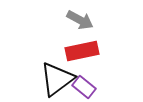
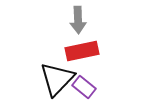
gray arrow: moved 2 px left; rotated 60 degrees clockwise
black triangle: rotated 9 degrees counterclockwise
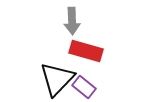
gray arrow: moved 6 px left, 1 px down
red rectangle: moved 4 px right; rotated 28 degrees clockwise
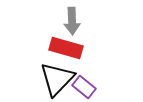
red rectangle: moved 20 px left, 3 px up
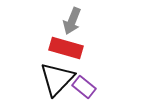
gray arrow: rotated 24 degrees clockwise
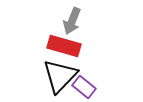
red rectangle: moved 2 px left, 2 px up
black triangle: moved 3 px right, 3 px up
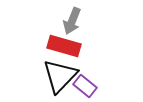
purple rectangle: moved 1 px right, 1 px up
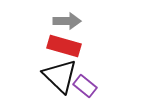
gray arrow: moved 5 px left; rotated 112 degrees counterclockwise
black triangle: rotated 30 degrees counterclockwise
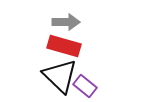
gray arrow: moved 1 px left, 1 px down
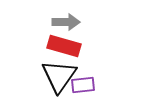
black triangle: moved 1 px left; rotated 21 degrees clockwise
purple rectangle: moved 2 px left, 1 px up; rotated 45 degrees counterclockwise
